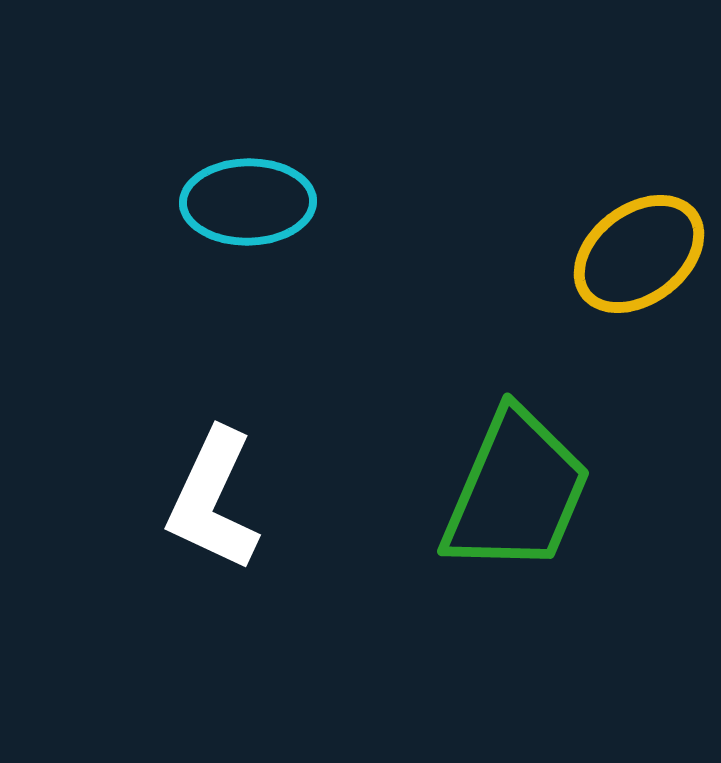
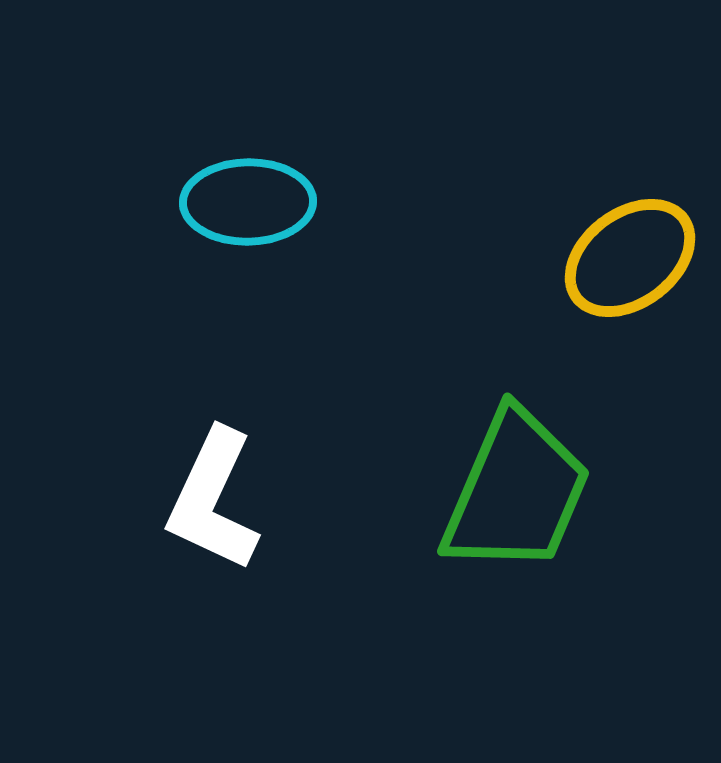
yellow ellipse: moved 9 px left, 4 px down
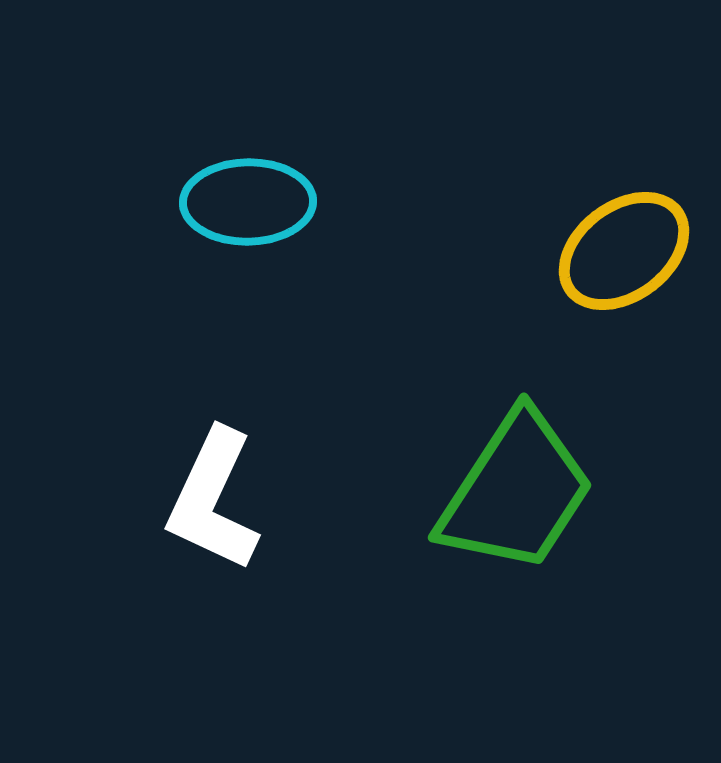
yellow ellipse: moved 6 px left, 7 px up
green trapezoid: rotated 10 degrees clockwise
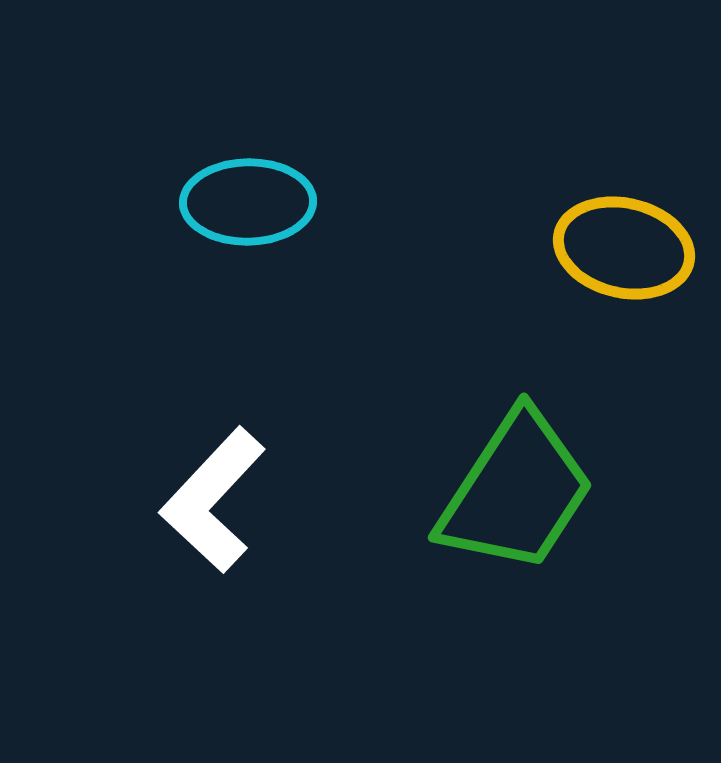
yellow ellipse: moved 3 px up; rotated 50 degrees clockwise
white L-shape: rotated 18 degrees clockwise
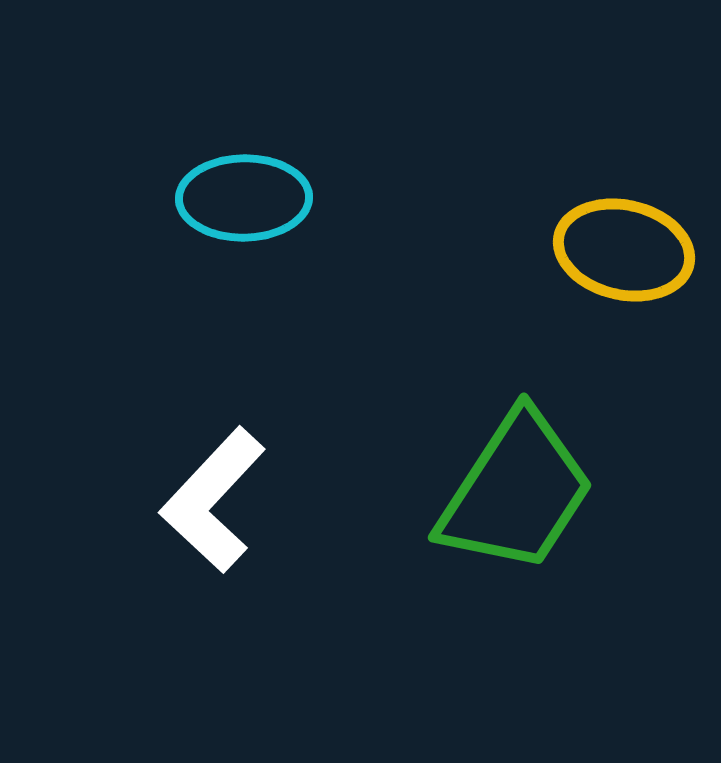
cyan ellipse: moved 4 px left, 4 px up
yellow ellipse: moved 2 px down
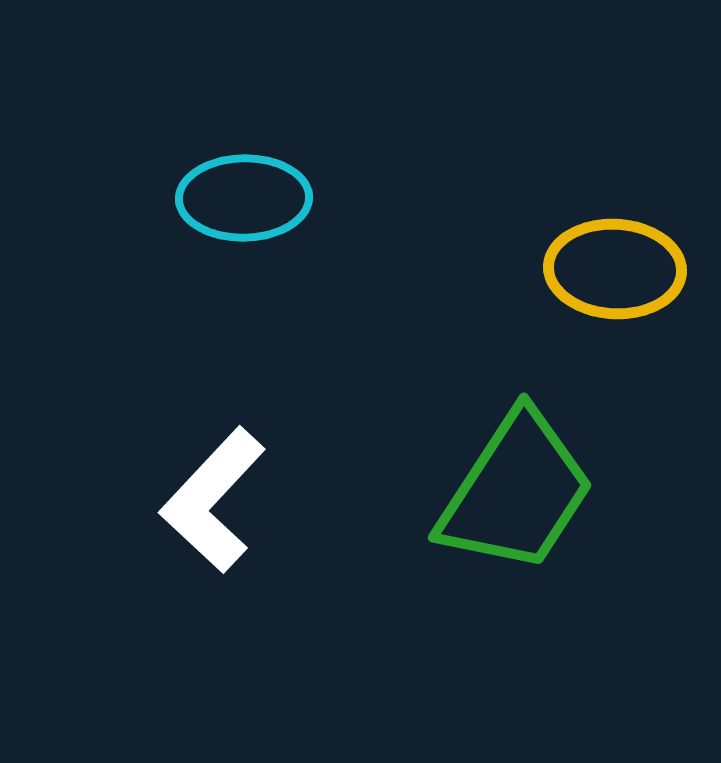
yellow ellipse: moved 9 px left, 19 px down; rotated 10 degrees counterclockwise
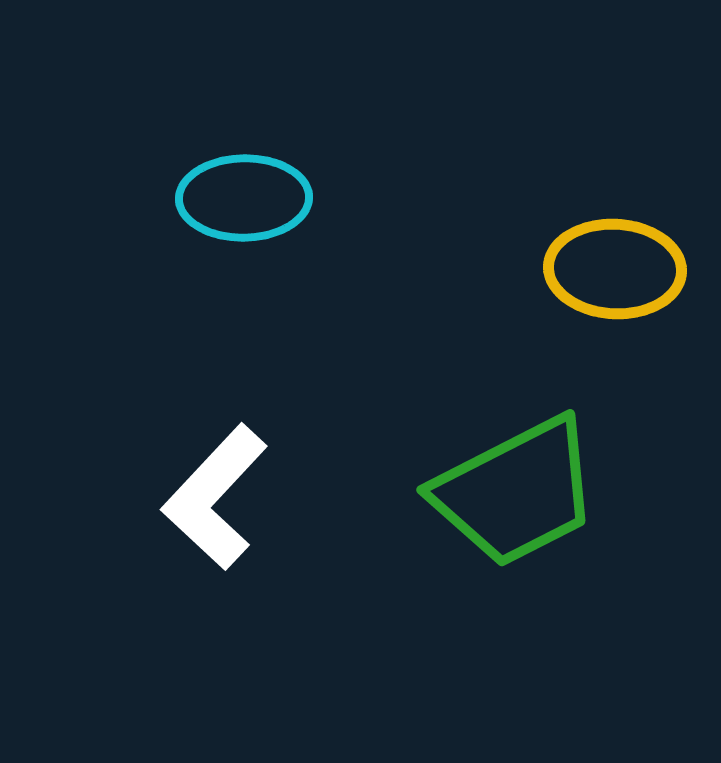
green trapezoid: rotated 30 degrees clockwise
white L-shape: moved 2 px right, 3 px up
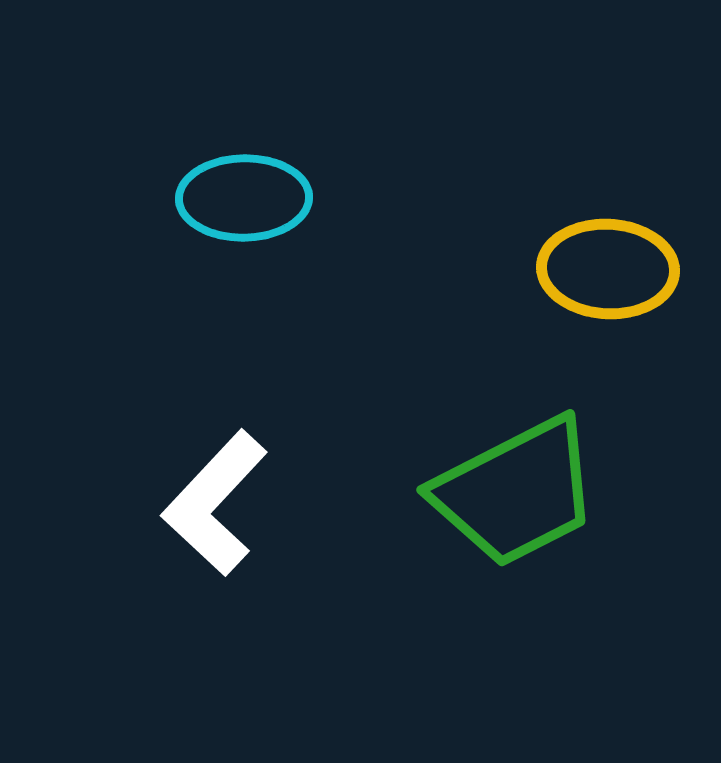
yellow ellipse: moved 7 px left
white L-shape: moved 6 px down
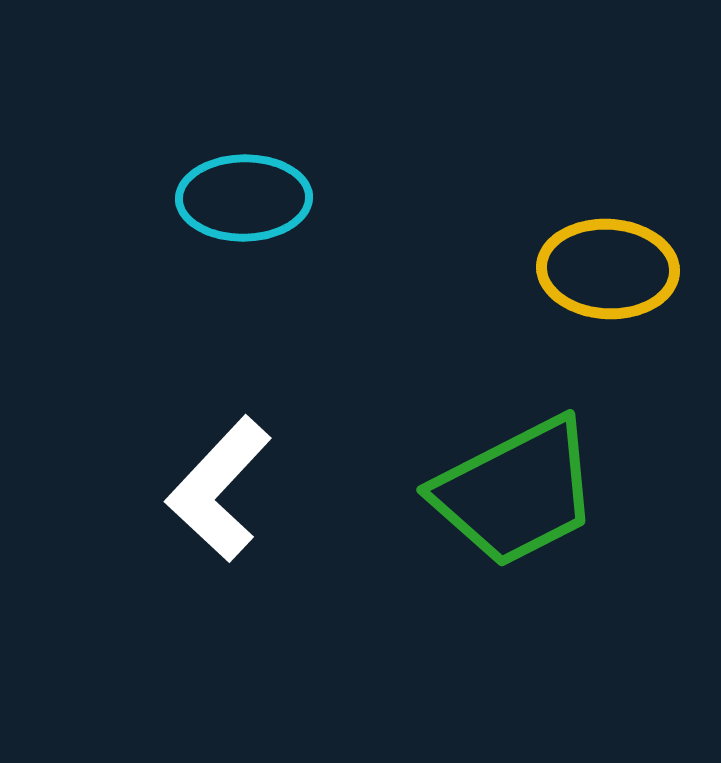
white L-shape: moved 4 px right, 14 px up
